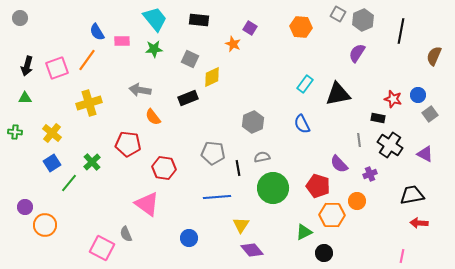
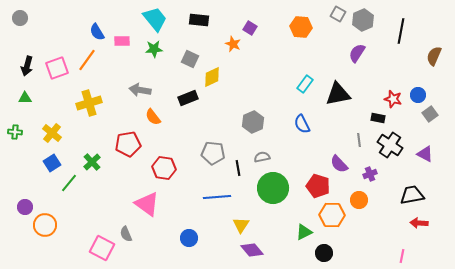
red pentagon at (128, 144): rotated 15 degrees counterclockwise
orange circle at (357, 201): moved 2 px right, 1 px up
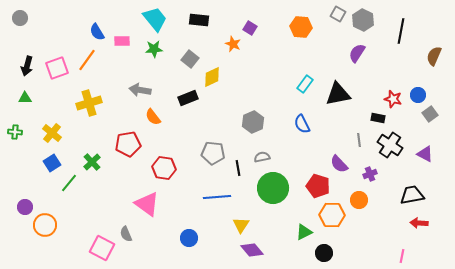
gray hexagon at (363, 20): rotated 10 degrees counterclockwise
gray square at (190, 59): rotated 12 degrees clockwise
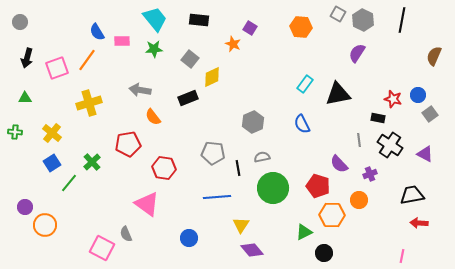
gray circle at (20, 18): moved 4 px down
black line at (401, 31): moved 1 px right, 11 px up
black arrow at (27, 66): moved 8 px up
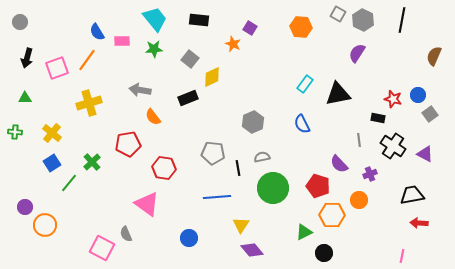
black cross at (390, 145): moved 3 px right, 1 px down
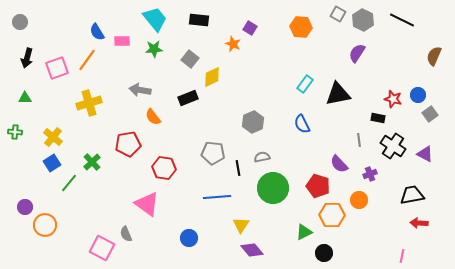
black line at (402, 20): rotated 75 degrees counterclockwise
yellow cross at (52, 133): moved 1 px right, 4 px down
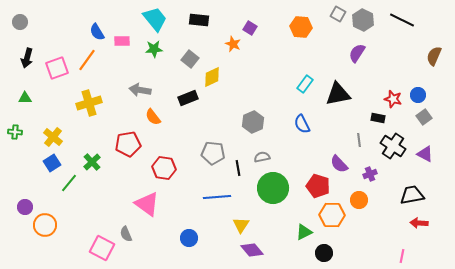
gray square at (430, 114): moved 6 px left, 3 px down
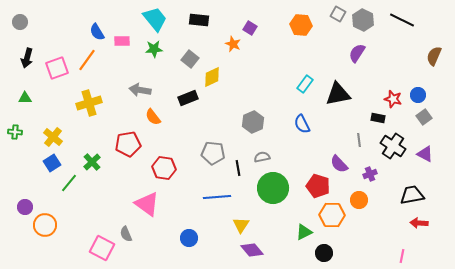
orange hexagon at (301, 27): moved 2 px up
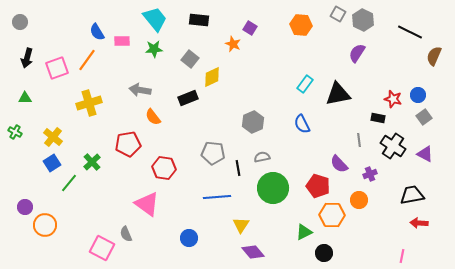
black line at (402, 20): moved 8 px right, 12 px down
green cross at (15, 132): rotated 24 degrees clockwise
purple diamond at (252, 250): moved 1 px right, 2 px down
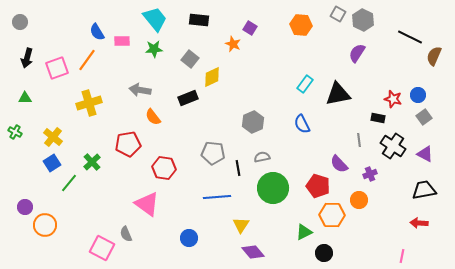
black line at (410, 32): moved 5 px down
black trapezoid at (412, 195): moved 12 px right, 5 px up
